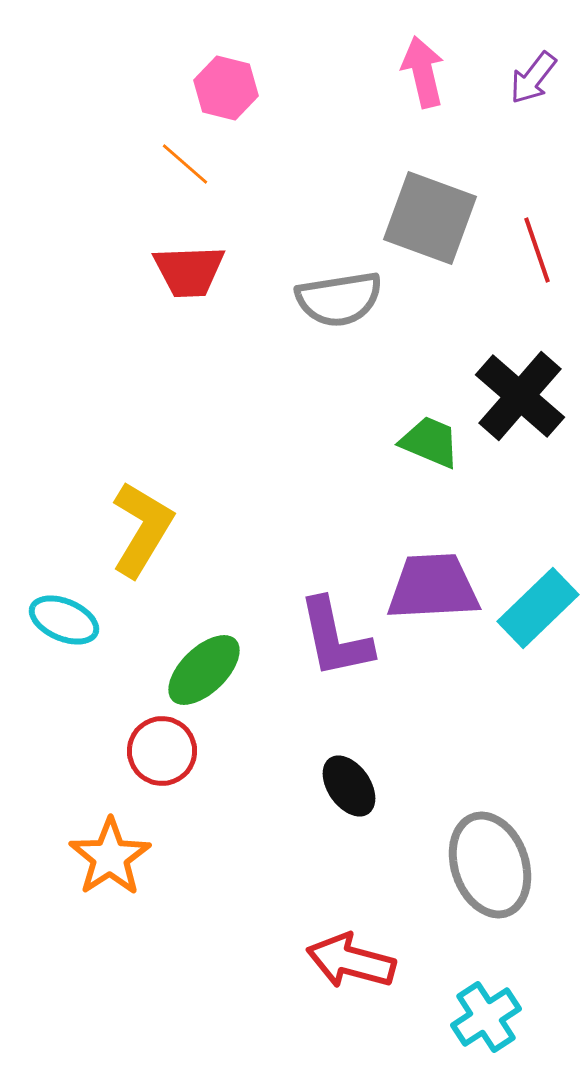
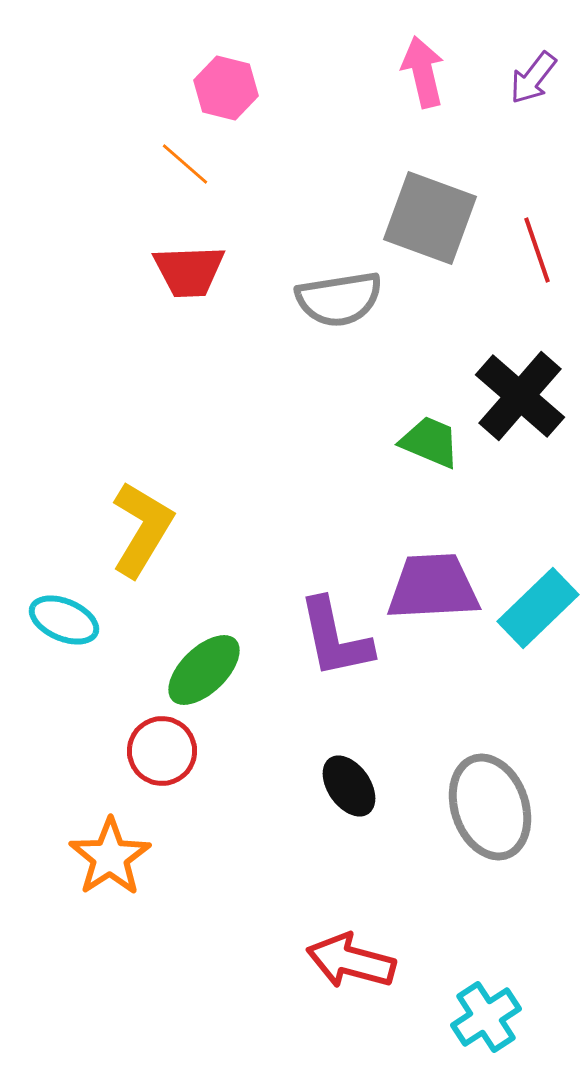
gray ellipse: moved 58 px up
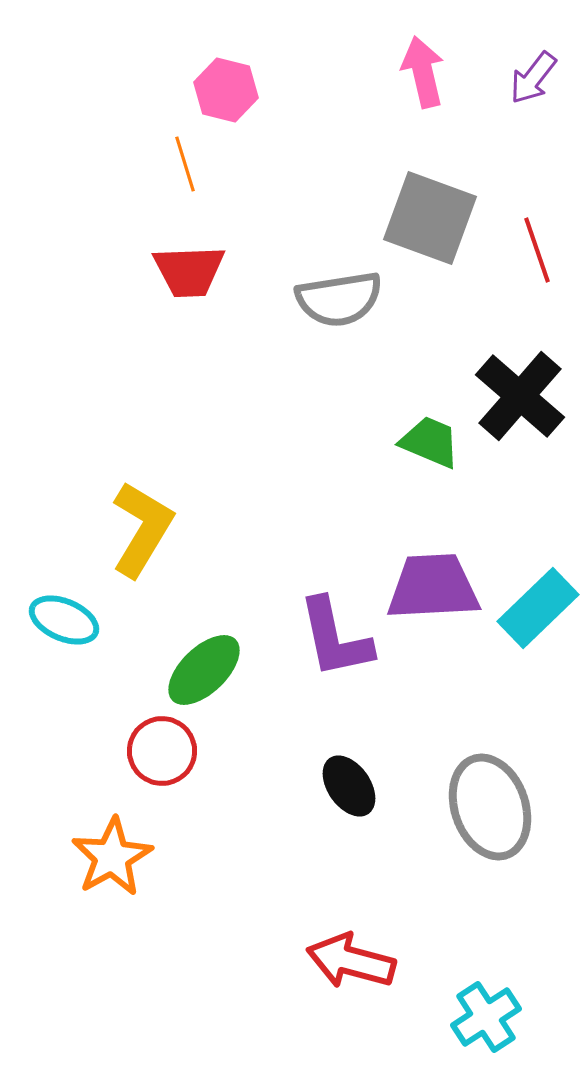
pink hexagon: moved 2 px down
orange line: rotated 32 degrees clockwise
orange star: moved 2 px right; rotated 4 degrees clockwise
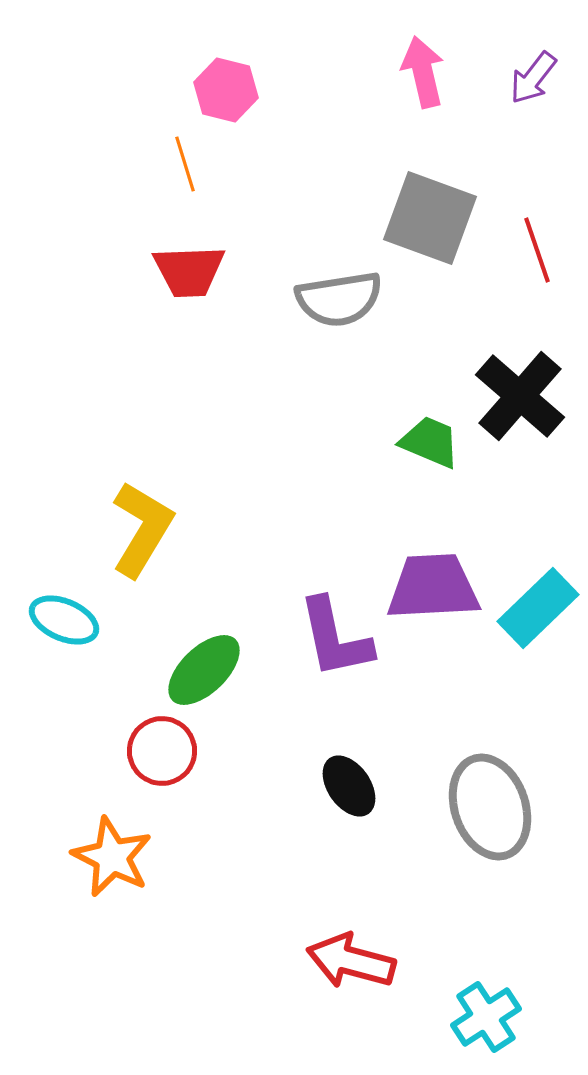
orange star: rotated 16 degrees counterclockwise
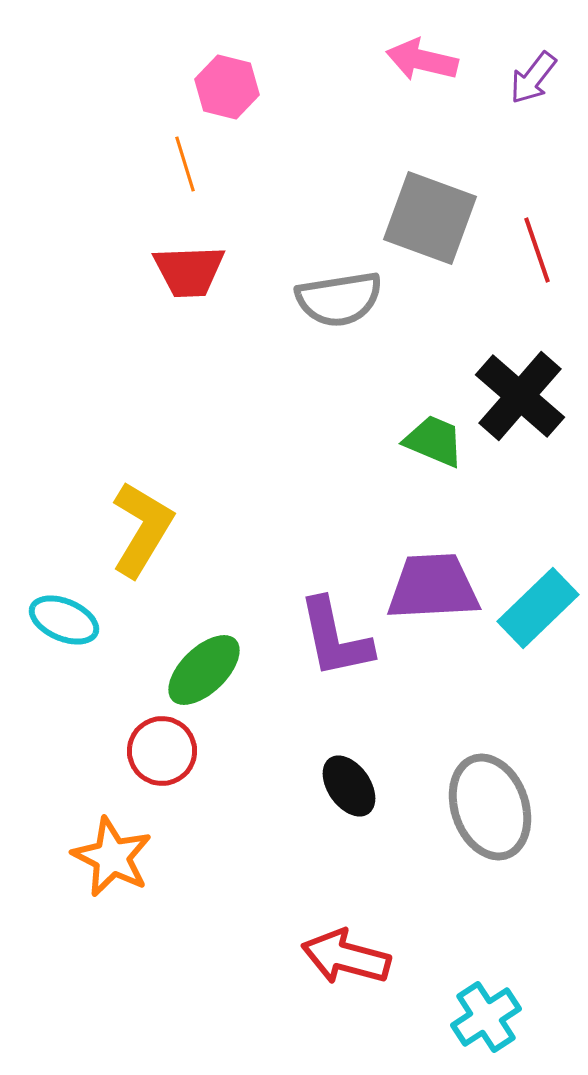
pink arrow: moved 1 px left, 12 px up; rotated 64 degrees counterclockwise
pink hexagon: moved 1 px right, 3 px up
green trapezoid: moved 4 px right, 1 px up
red arrow: moved 5 px left, 4 px up
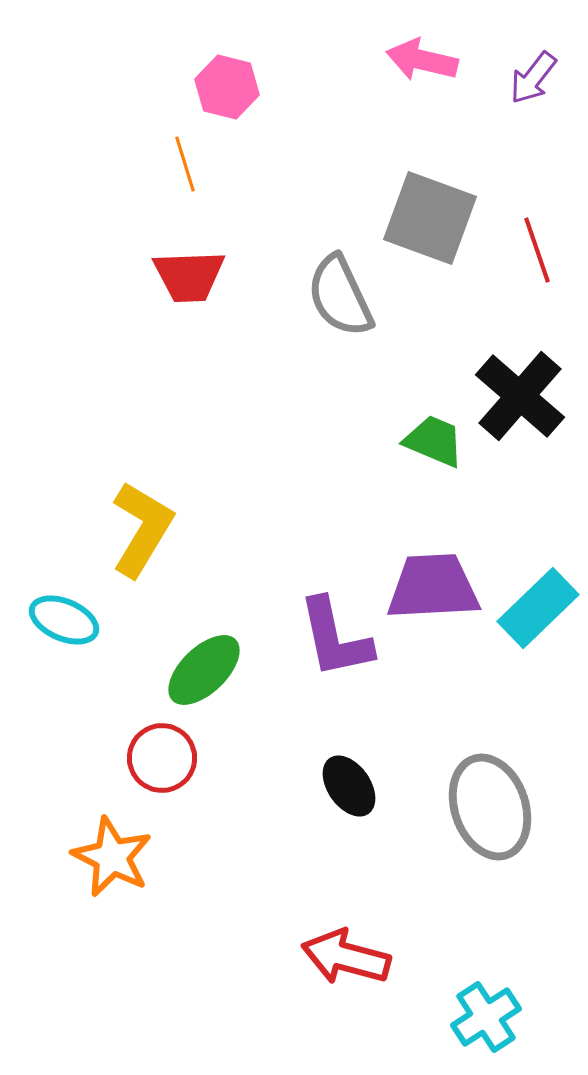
red trapezoid: moved 5 px down
gray semicircle: moved 1 px right, 3 px up; rotated 74 degrees clockwise
red circle: moved 7 px down
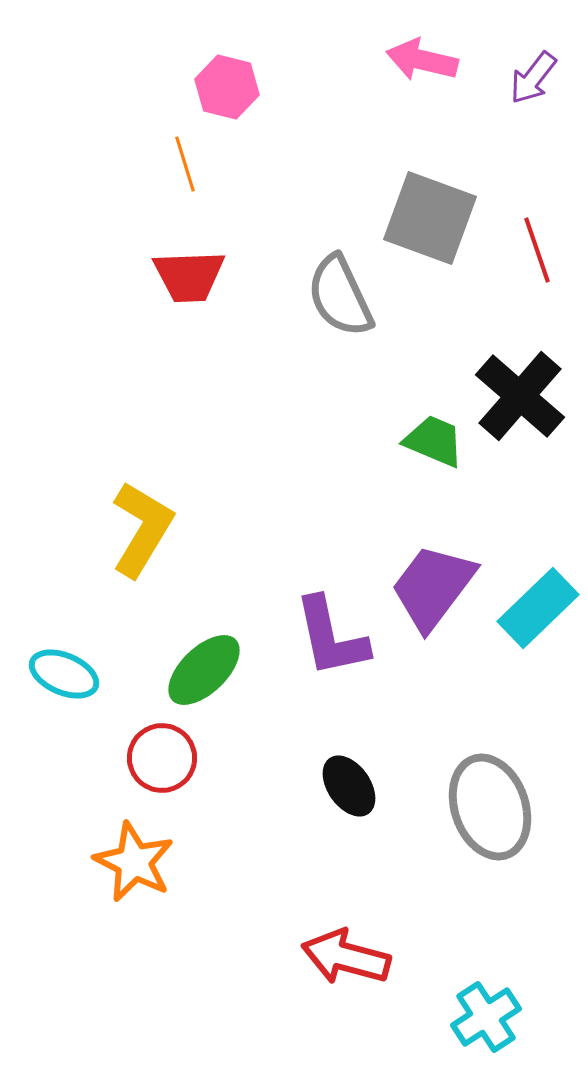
purple trapezoid: rotated 50 degrees counterclockwise
cyan ellipse: moved 54 px down
purple L-shape: moved 4 px left, 1 px up
orange star: moved 22 px right, 5 px down
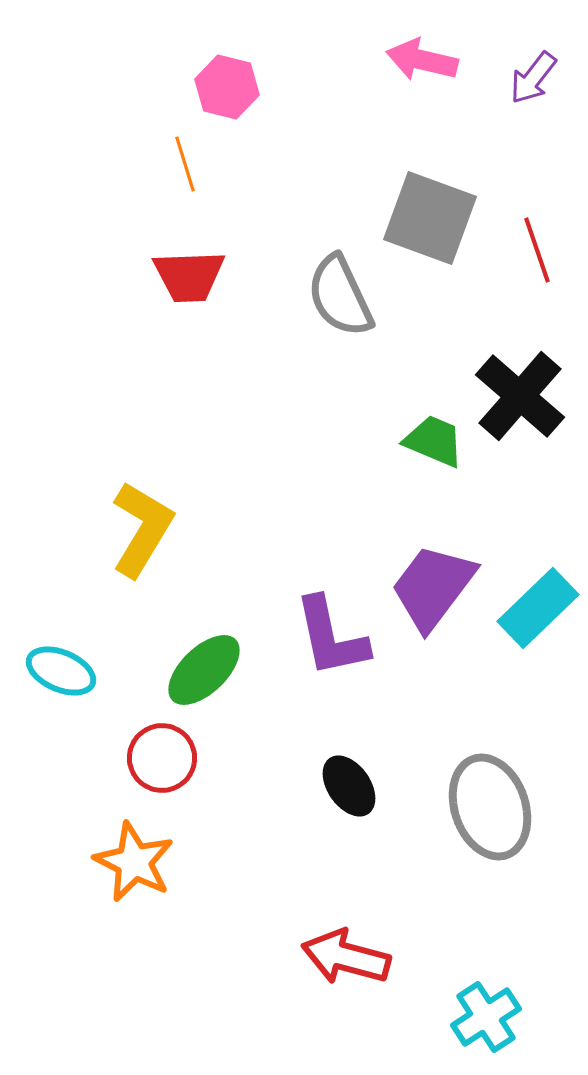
cyan ellipse: moved 3 px left, 3 px up
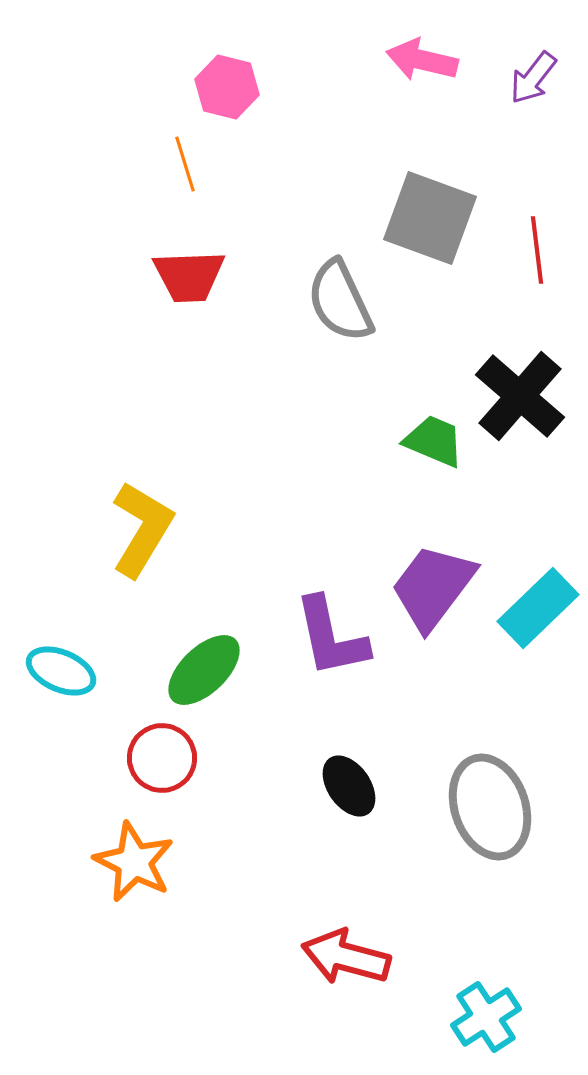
red line: rotated 12 degrees clockwise
gray semicircle: moved 5 px down
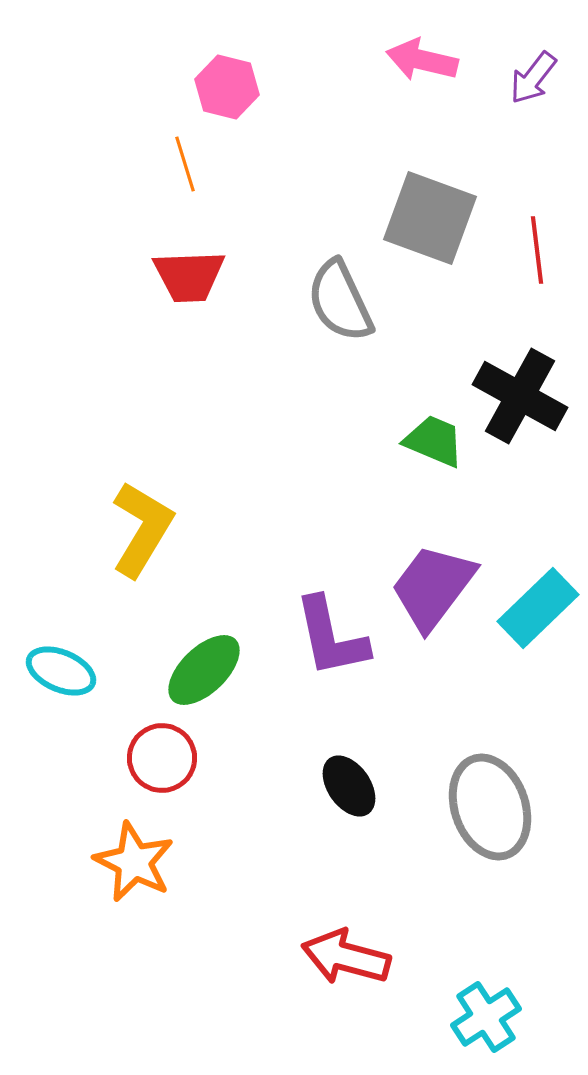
black cross: rotated 12 degrees counterclockwise
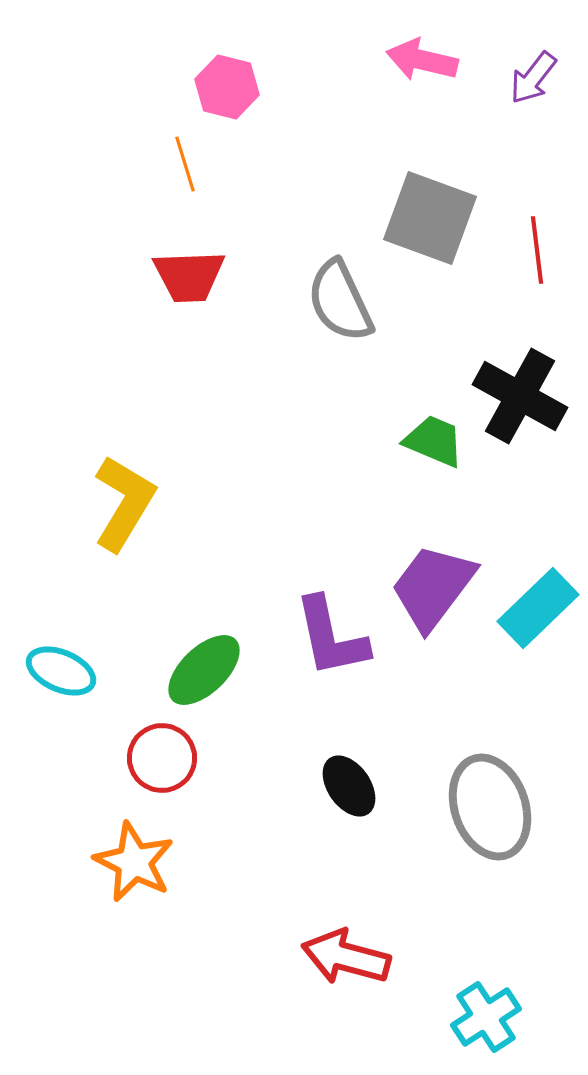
yellow L-shape: moved 18 px left, 26 px up
